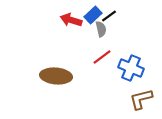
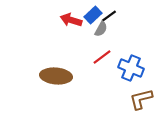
gray semicircle: rotated 42 degrees clockwise
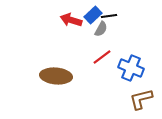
black line: rotated 28 degrees clockwise
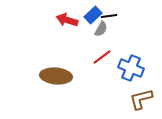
red arrow: moved 4 px left
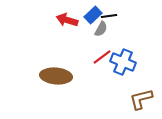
blue cross: moved 8 px left, 6 px up
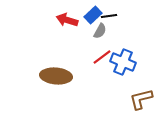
gray semicircle: moved 1 px left, 2 px down
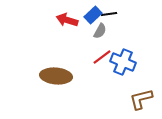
black line: moved 2 px up
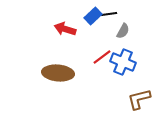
blue rectangle: moved 1 px down
red arrow: moved 2 px left, 9 px down
gray semicircle: moved 23 px right
brown ellipse: moved 2 px right, 3 px up
brown L-shape: moved 2 px left
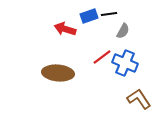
blue rectangle: moved 4 px left; rotated 24 degrees clockwise
blue cross: moved 2 px right, 1 px down
brown L-shape: rotated 70 degrees clockwise
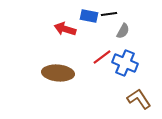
blue rectangle: rotated 30 degrees clockwise
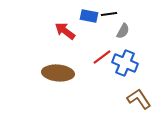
red arrow: moved 2 px down; rotated 20 degrees clockwise
